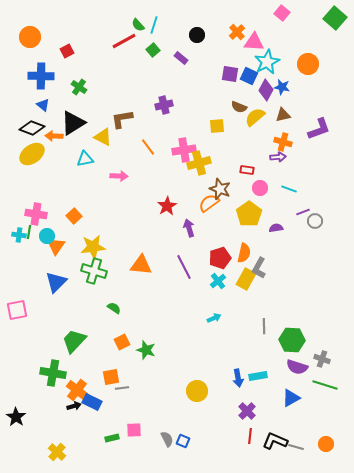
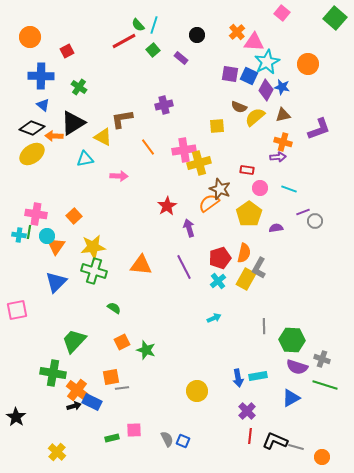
orange circle at (326, 444): moved 4 px left, 13 px down
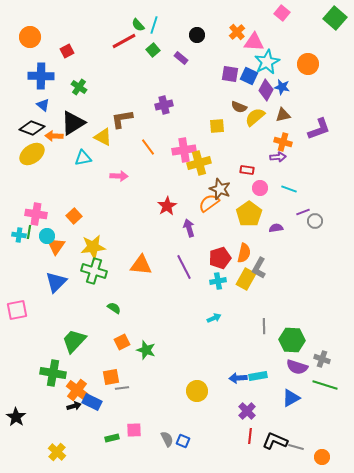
cyan triangle at (85, 159): moved 2 px left, 1 px up
cyan cross at (218, 281): rotated 28 degrees clockwise
blue arrow at (238, 378): rotated 96 degrees clockwise
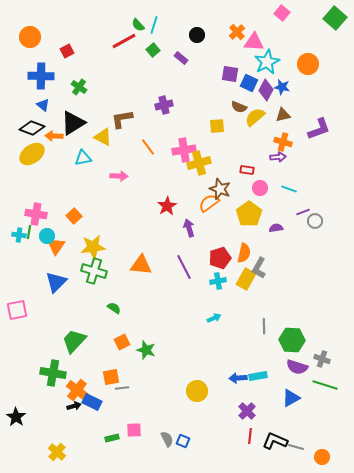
blue square at (249, 76): moved 7 px down
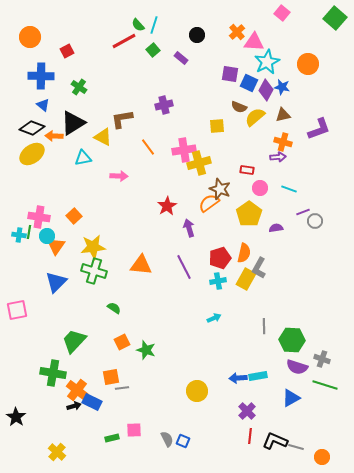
pink cross at (36, 214): moved 3 px right, 3 px down
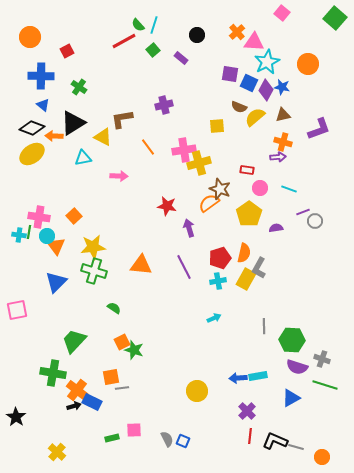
red star at (167, 206): rotated 30 degrees counterclockwise
orange triangle at (56, 246): rotated 12 degrees counterclockwise
green star at (146, 350): moved 12 px left
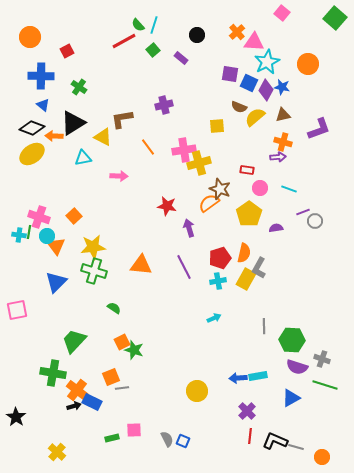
pink cross at (39, 217): rotated 10 degrees clockwise
orange square at (111, 377): rotated 12 degrees counterclockwise
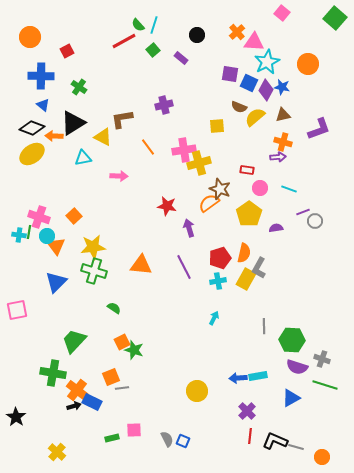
cyan arrow at (214, 318): rotated 40 degrees counterclockwise
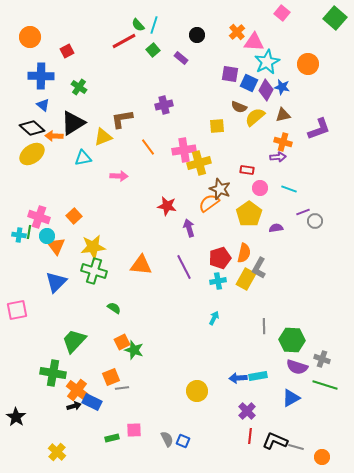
black diamond at (32, 128): rotated 20 degrees clockwise
yellow triangle at (103, 137): rotated 48 degrees counterclockwise
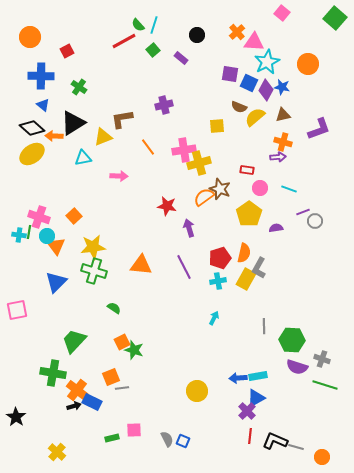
orange semicircle at (209, 203): moved 5 px left, 6 px up
blue triangle at (291, 398): moved 35 px left
